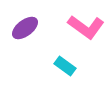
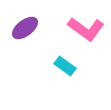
pink L-shape: moved 2 px down
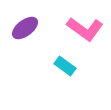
pink L-shape: moved 1 px left
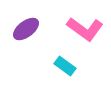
purple ellipse: moved 1 px right, 1 px down
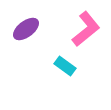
pink L-shape: moved 1 px right; rotated 75 degrees counterclockwise
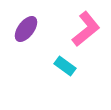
purple ellipse: rotated 16 degrees counterclockwise
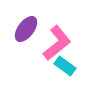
pink L-shape: moved 29 px left, 14 px down
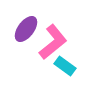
pink L-shape: moved 4 px left, 1 px up
